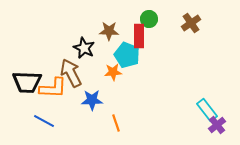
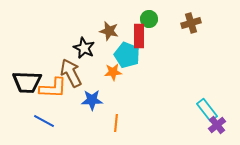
brown cross: rotated 18 degrees clockwise
brown star: rotated 12 degrees clockwise
orange line: rotated 24 degrees clockwise
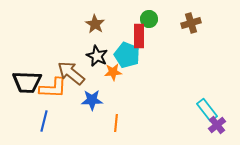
brown star: moved 14 px left, 7 px up; rotated 18 degrees clockwise
black star: moved 13 px right, 8 px down
brown arrow: rotated 24 degrees counterclockwise
blue line: rotated 75 degrees clockwise
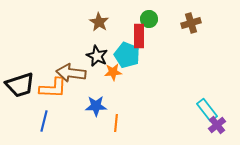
brown star: moved 4 px right, 2 px up
brown arrow: rotated 32 degrees counterclockwise
black trapezoid: moved 7 px left, 3 px down; rotated 20 degrees counterclockwise
blue star: moved 4 px right, 6 px down
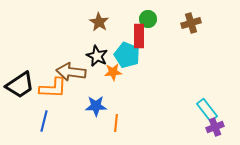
green circle: moved 1 px left
brown arrow: moved 1 px up
black trapezoid: rotated 16 degrees counterclockwise
purple cross: moved 2 px left, 2 px down; rotated 18 degrees clockwise
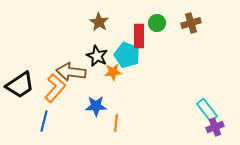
green circle: moved 9 px right, 4 px down
orange L-shape: moved 2 px right; rotated 52 degrees counterclockwise
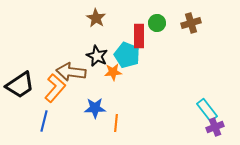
brown star: moved 3 px left, 4 px up
blue star: moved 1 px left, 2 px down
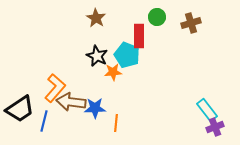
green circle: moved 6 px up
brown arrow: moved 30 px down
black trapezoid: moved 24 px down
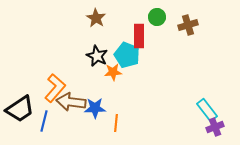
brown cross: moved 3 px left, 2 px down
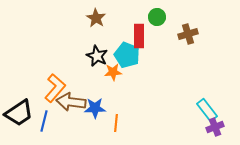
brown cross: moved 9 px down
black trapezoid: moved 1 px left, 4 px down
